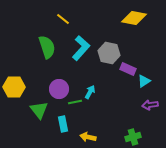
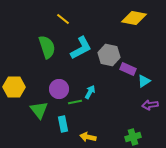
cyan L-shape: rotated 20 degrees clockwise
gray hexagon: moved 2 px down
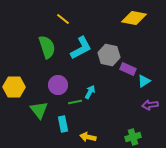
purple circle: moved 1 px left, 4 px up
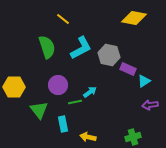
cyan arrow: rotated 24 degrees clockwise
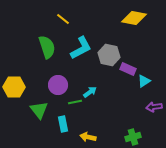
purple arrow: moved 4 px right, 2 px down
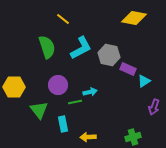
cyan arrow: rotated 24 degrees clockwise
purple arrow: rotated 63 degrees counterclockwise
yellow arrow: rotated 14 degrees counterclockwise
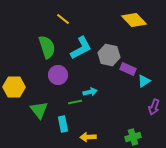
yellow diamond: moved 2 px down; rotated 35 degrees clockwise
purple circle: moved 10 px up
